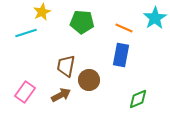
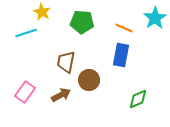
yellow star: rotated 18 degrees counterclockwise
brown trapezoid: moved 4 px up
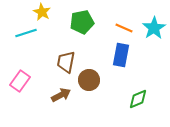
cyan star: moved 1 px left, 10 px down
green pentagon: rotated 15 degrees counterclockwise
pink rectangle: moved 5 px left, 11 px up
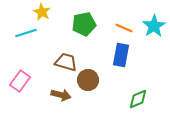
green pentagon: moved 2 px right, 2 px down
cyan star: moved 2 px up
brown trapezoid: rotated 95 degrees clockwise
brown circle: moved 1 px left
brown arrow: rotated 42 degrees clockwise
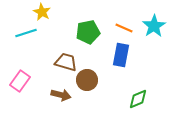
green pentagon: moved 4 px right, 8 px down
brown circle: moved 1 px left
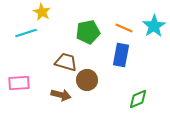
pink rectangle: moved 1 px left, 2 px down; rotated 50 degrees clockwise
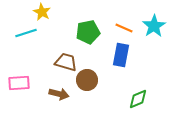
brown arrow: moved 2 px left, 1 px up
